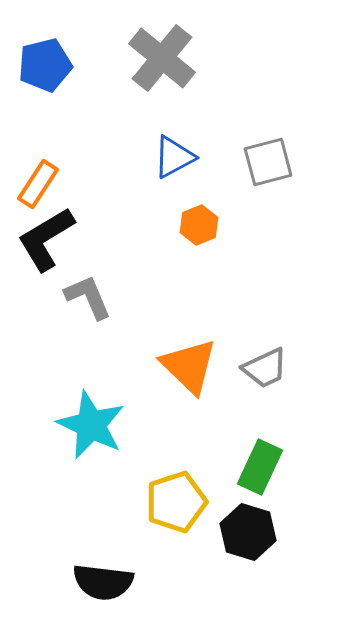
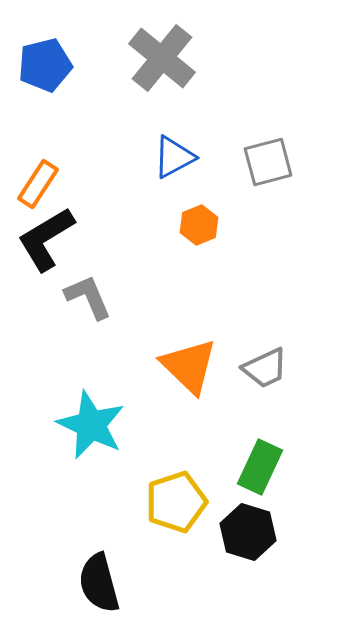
black semicircle: moved 4 px left, 1 px down; rotated 68 degrees clockwise
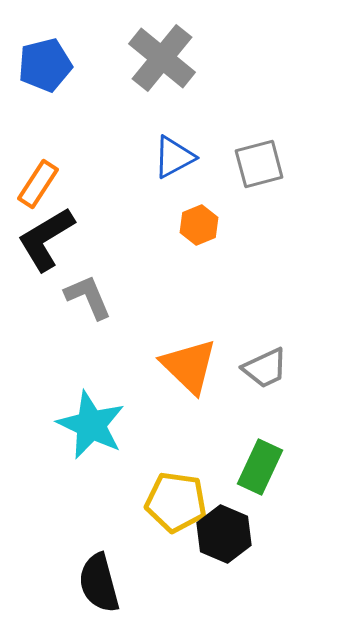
gray square: moved 9 px left, 2 px down
yellow pentagon: rotated 26 degrees clockwise
black hexagon: moved 24 px left, 2 px down; rotated 6 degrees clockwise
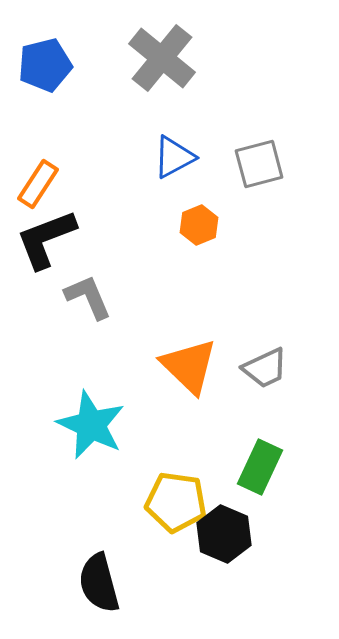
black L-shape: rotated 10 degrees clockwise
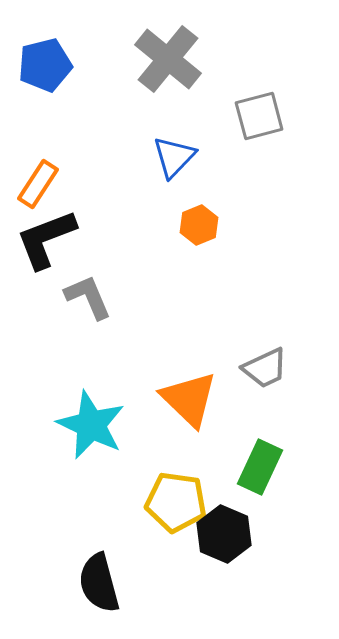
gray cross: moved 6 px right, 1 px down
blue triangle: rotated 18 degrees counterclockwise
gray square: moved 48 px up
orange triangle: moved 33 px down
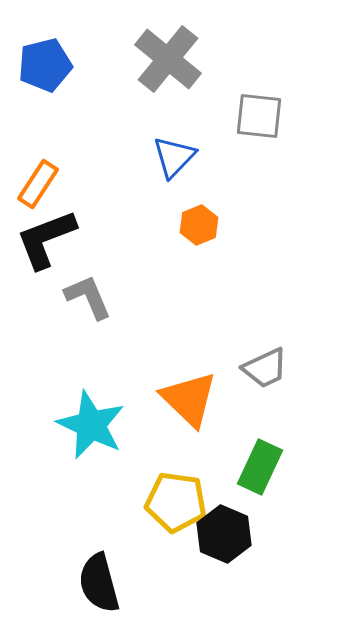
gray square: rotated 21 degrees clockwise
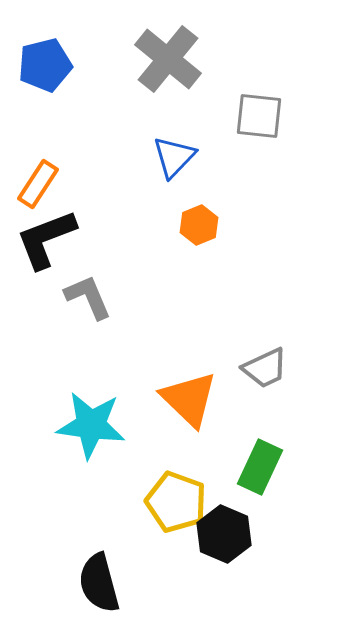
cyan star: rotated 18 degrees counterclockwise
yellow pentagon: rotated 12 degrees clockwise
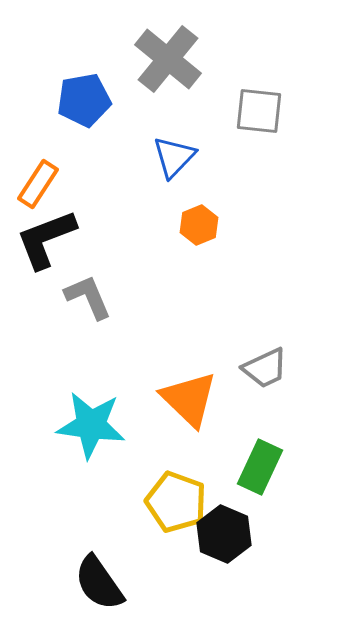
blue pentagon: moved 39 px right, 35 px down; rotated 4 degrees clockwise
gray square: moved 5 px up
black semicircle: rotated 20 degrees counterclockwise
